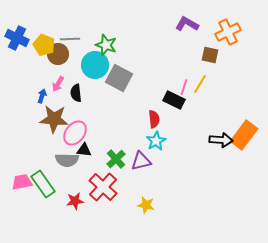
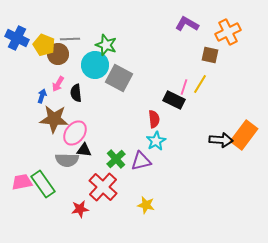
red star: moved 5 px right, 8 px down
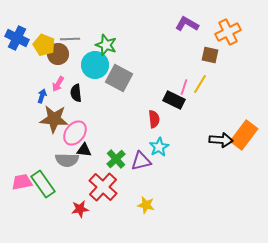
cyan star: moved 3 px right, 6 px down
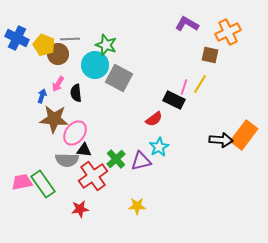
red semicircle: rotated 60 degrees clockwise
red cross: moved 10 px left, 11 px up; rotated 12 degrees clockwise
yellow star: moved 9 px left, 1 px down; rotated 12 degrees counterclockwise
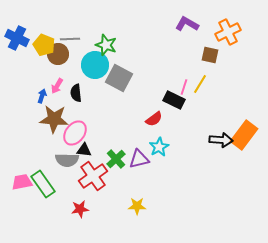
pink arrow: moved 1 px left, 2 px down
purple triangle: moved 2 px left, 2 px up
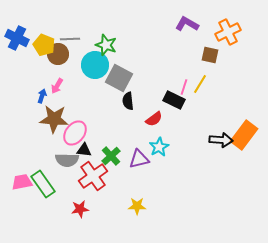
black semicircle: moved 52 px right, 8 px down
green cross: moved 5 px left, 3 px up
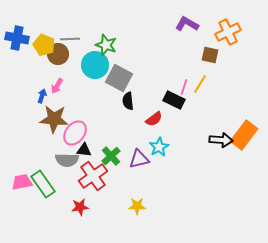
blue cross: rotated 15 degrees counterclockwise
red star: moved 2 px up
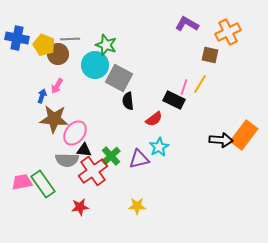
red cross: moved 5 px up
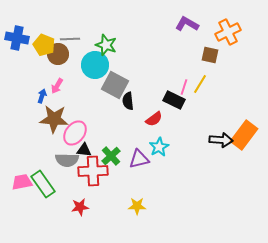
gray square: moved 4 px left, 7 px down
red cross: rotated 32 degrees clockwise
